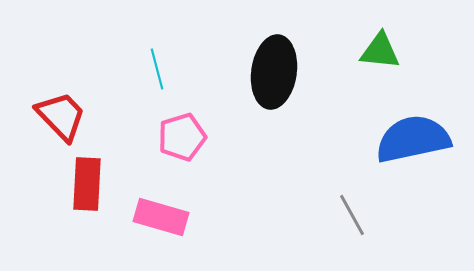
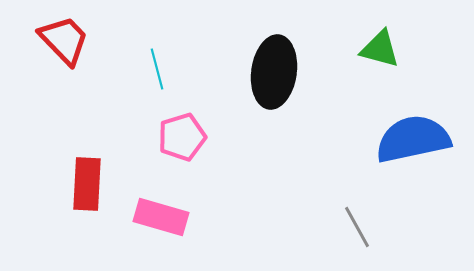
green triangle: moved 2 px up; rotated 9 degrees clockwise
red trapezoid: moved 3 px right, 76 px up
gray line: moved 5 px right, 12 px down
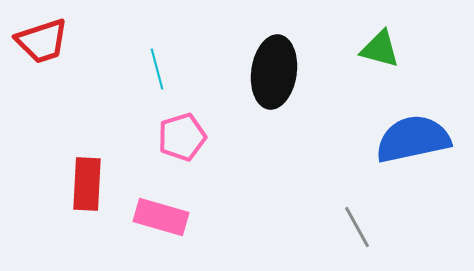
red trapezoid: moved 22 px left, 1 px down; rotated 116 degrees clockwise
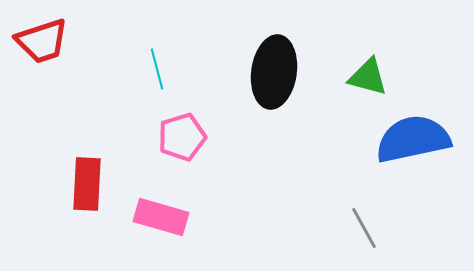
green triangle: moved 12 px left, 28 px down
gray line: moved 7 px right, 1 px down
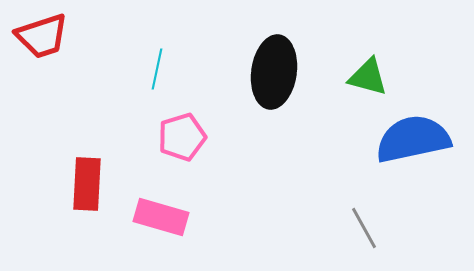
red trapezoid: moved 5 px up
cyan line: rotated 27 degrees clockwise
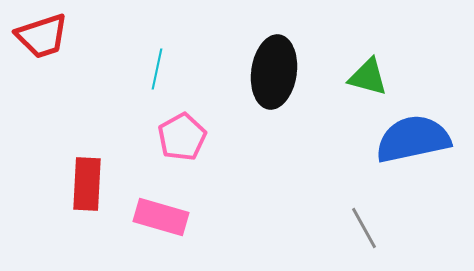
pink pentagon: rotated 12 degrees counterclockwise
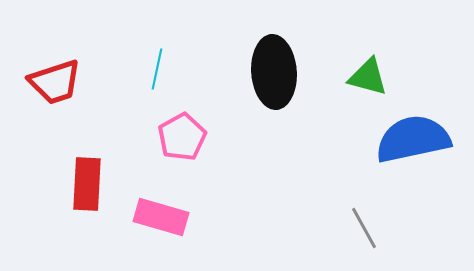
red trapezoid: moved 13 px right, 46 px down
black ellipse: rotated 12 degrees counterclockwise
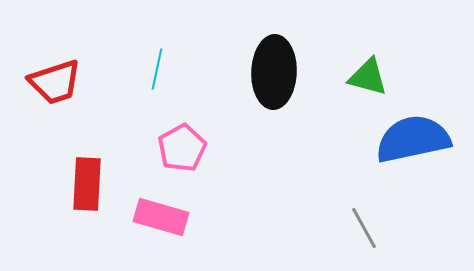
black ellipse: rotated 6 degrees clockwise
pink pentagon: moved 11 px down
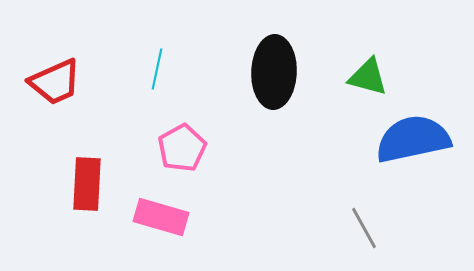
red trapezoid: rotated 6 degrees counterclockwise
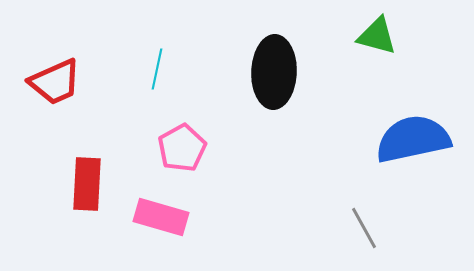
green triangle: moved 9 px right, 41 px up
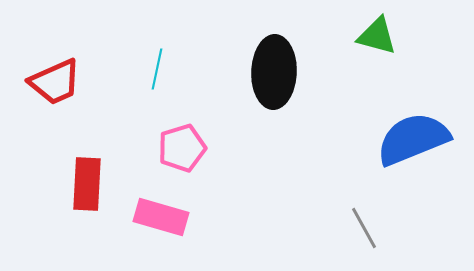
blue semicircle: rotated 10 degrees counterclockwise
pink pentagon: rotated 12 degrees clockwise
